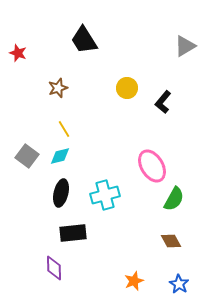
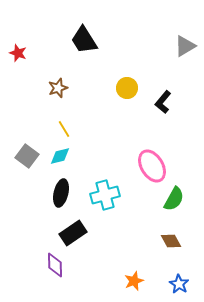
black rectangle: rotated 28 degrees counterclockwise
purple diamond: moved 1 px right, 3 px up
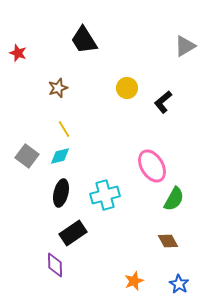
black L-shape: rotated 10 degrees clockwise
brown diamond: moved 3 px left
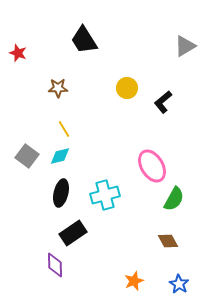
brown star: rotated 18 degrees clockwise
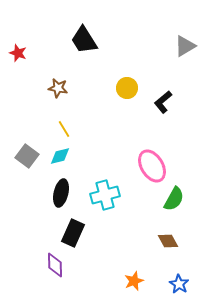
brown star: rotated 12 degrees clockwise
black rectangle: rotated 32 degrees counterclockwise
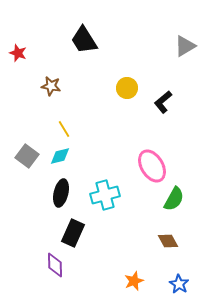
brown star: moved 7 px left, 2 px up
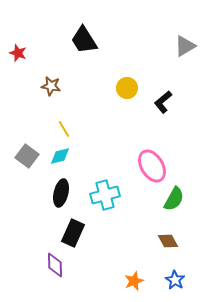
blue star: moved 4 px left, 4 px up
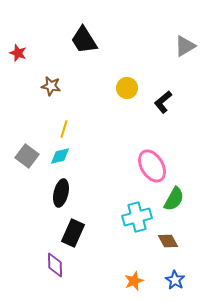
yellow line: rotated 48 degrees clockwise
cyan cross: moved 32 px right, 22 px down
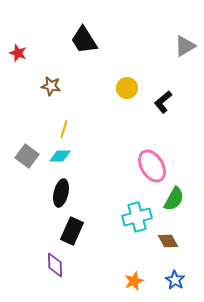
cyan diamond: rotated 15 degrees clockwise
black rectangle: moved 1 px left, 2 px up
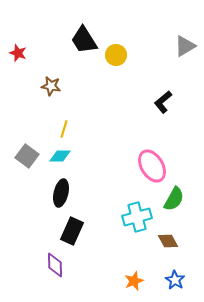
yellow circle: moved 11 px left, 33 px up
